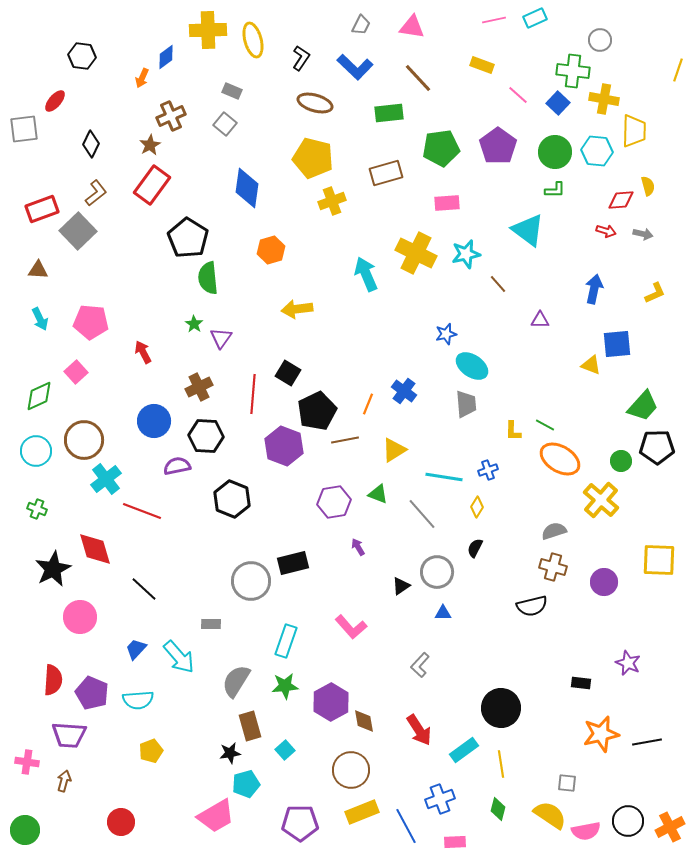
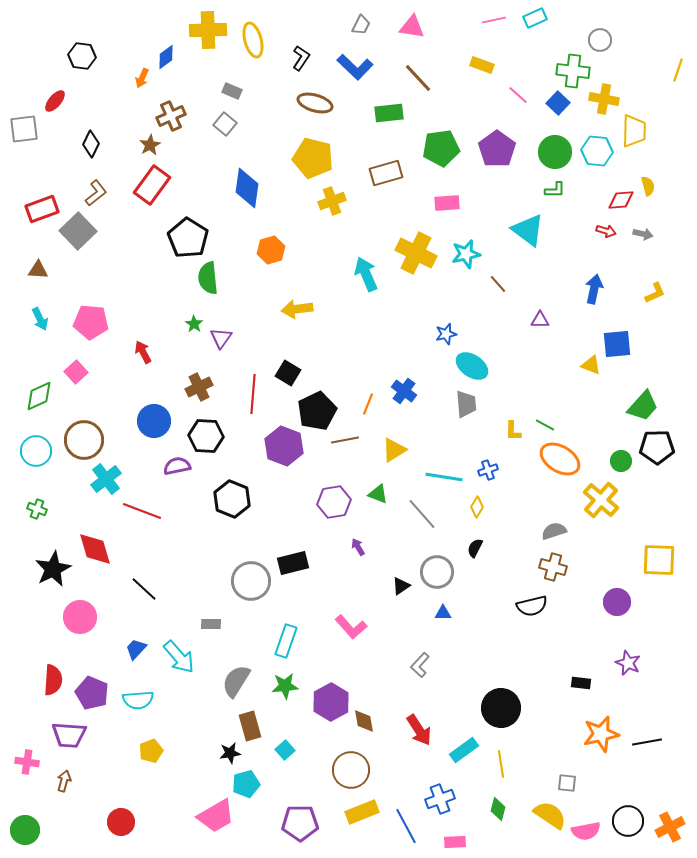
purple pentagon at (498, 146): moved 1 px left, 3 px down
purple circle at (604, 582): moved 13 px right, 20 px down
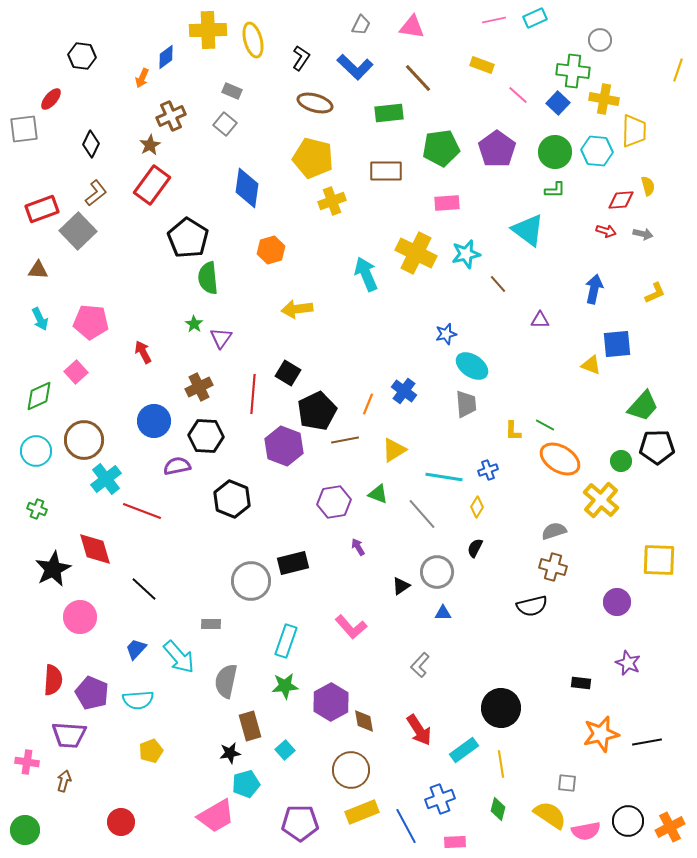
red ellipse at (55, 101): moved 4 px left, 2 px up
brown rectangle at (386, 173): moved 2 px up; rotated 16 degrees clockwise
gray semicircle at (236, 681): moved 10 px left; rotated 20 degrees counterclockwise
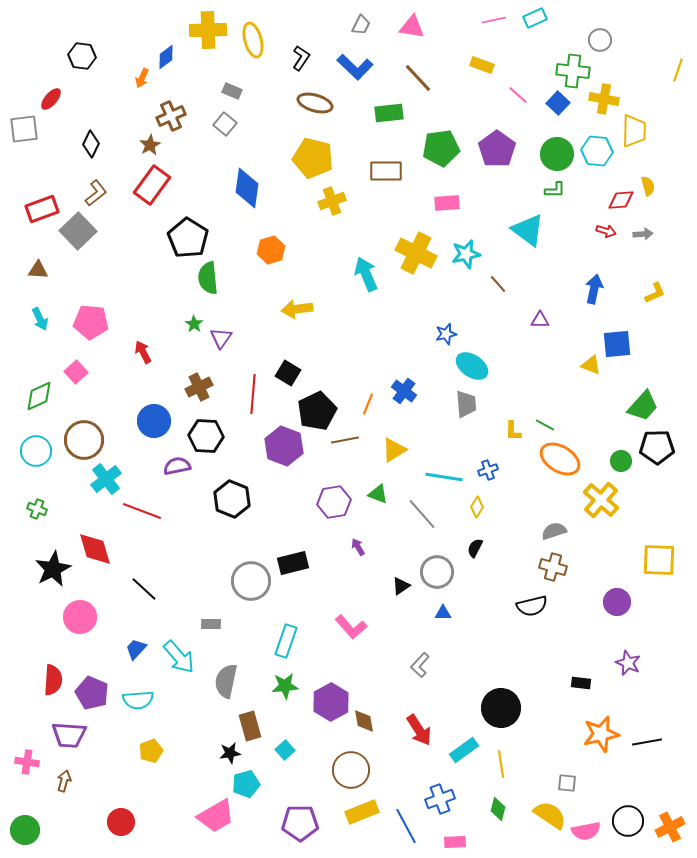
green circle at (555, 152): moved 2 px right, 2 px down
gray arrow at (643, 234): rotated 18 degrees counterclockwise
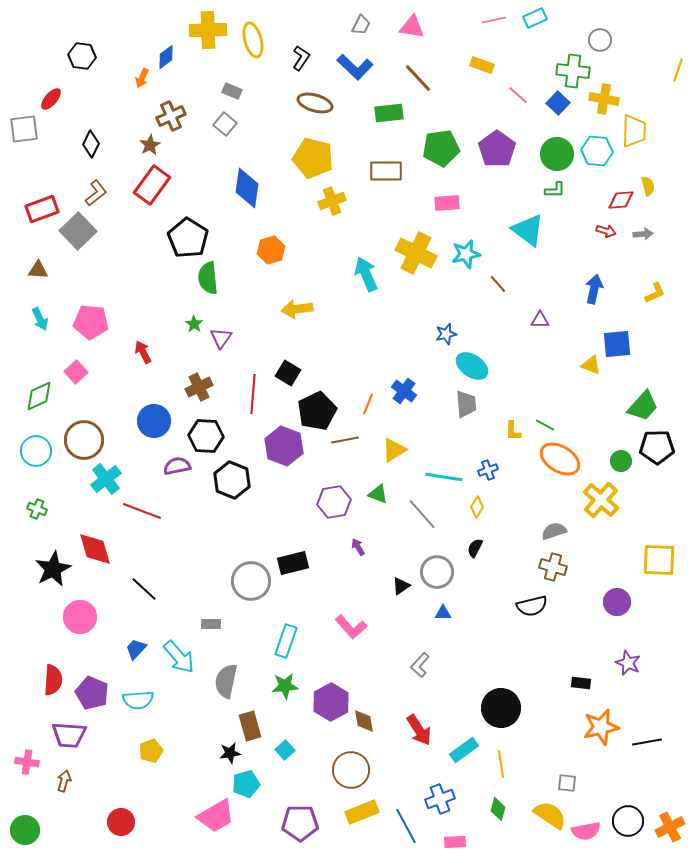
black hexagon at (232, 499): moved 19 px up
orange star at (601, 734): moved 7 px up
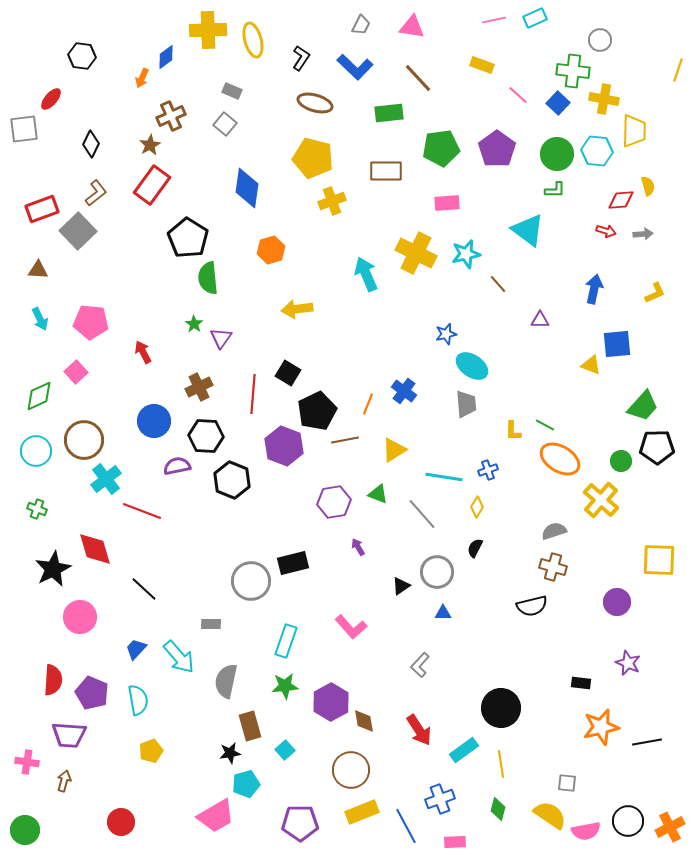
cyan semicircle at (138, 700): rotated 96 degrees counterclockwise
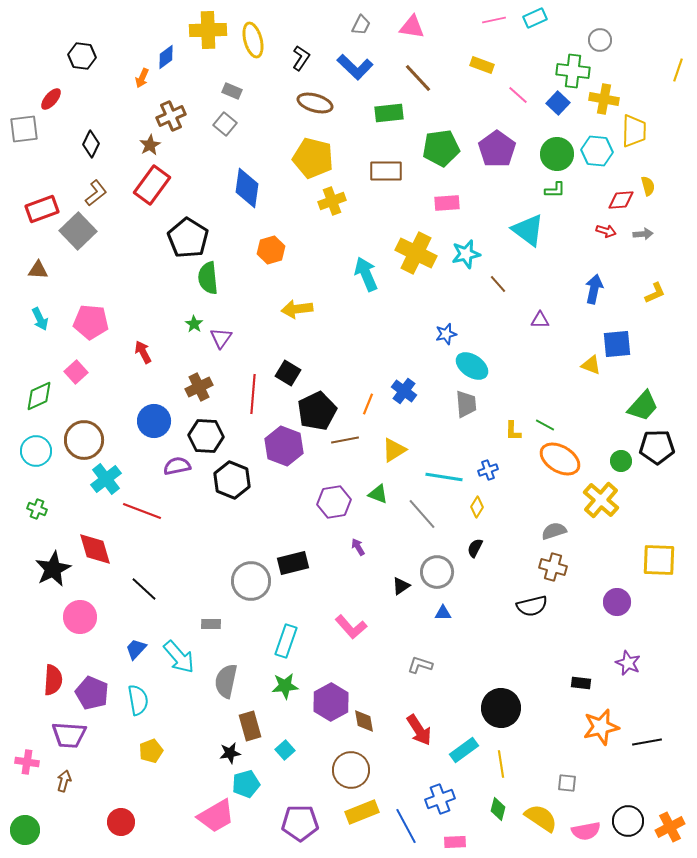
gray L-shape at (420, 665): rotated 65 degrees clockwise
yellow semicircle at (550, 815): moved 9 px left, 3 px down
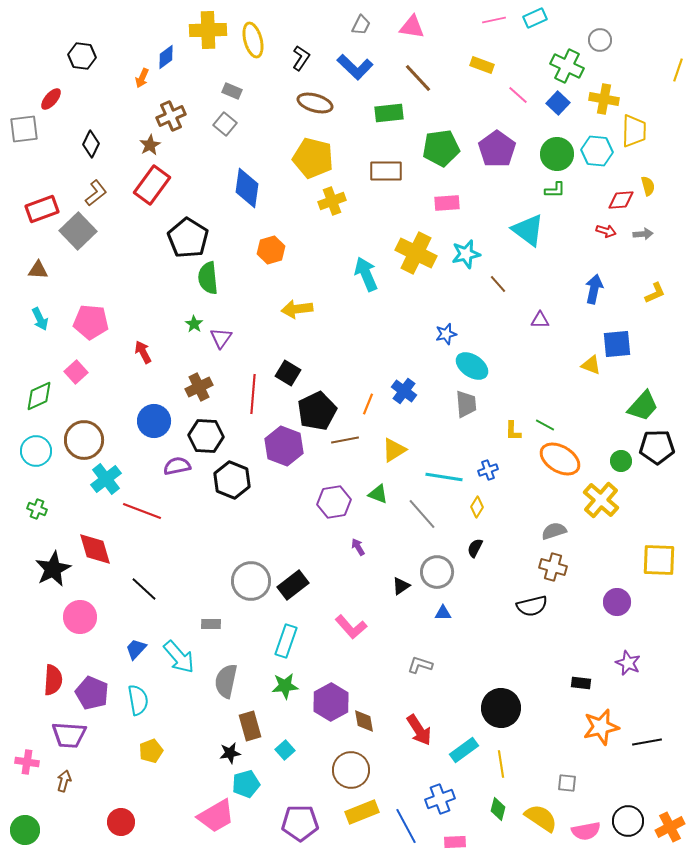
green cross at (573, 71): moved 6 px left, 5 px up; rotated 20 degrees clockwise
black rectangle at (293, 563): moved 22 px down; rotated 24 degrees counterclockwise
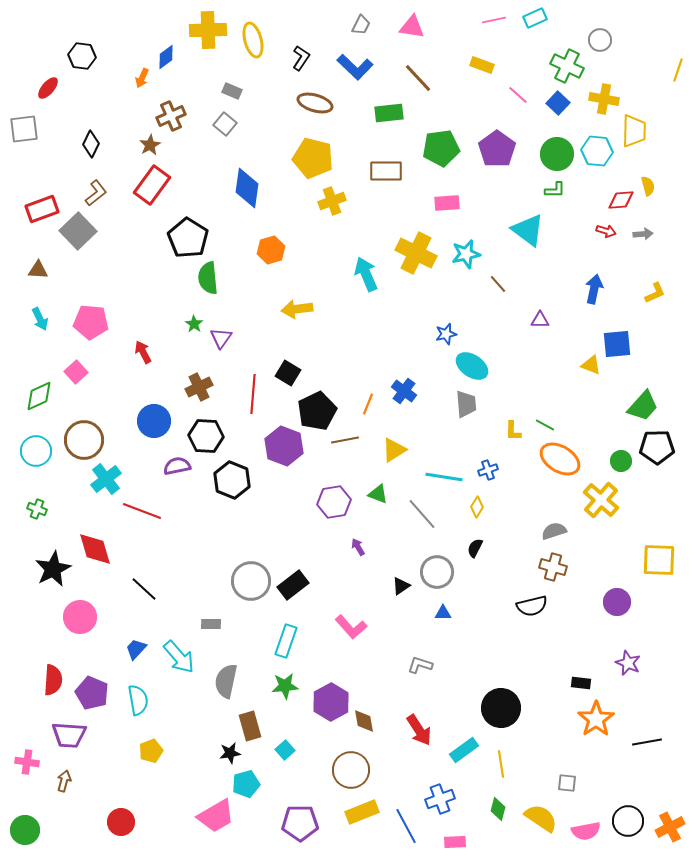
red ellipse at (51, 99): moved 3 px left, 11 px up
orange star at (601, 727): moved 5 px left, 8 px up; rotated 21 degrees counterclockwise
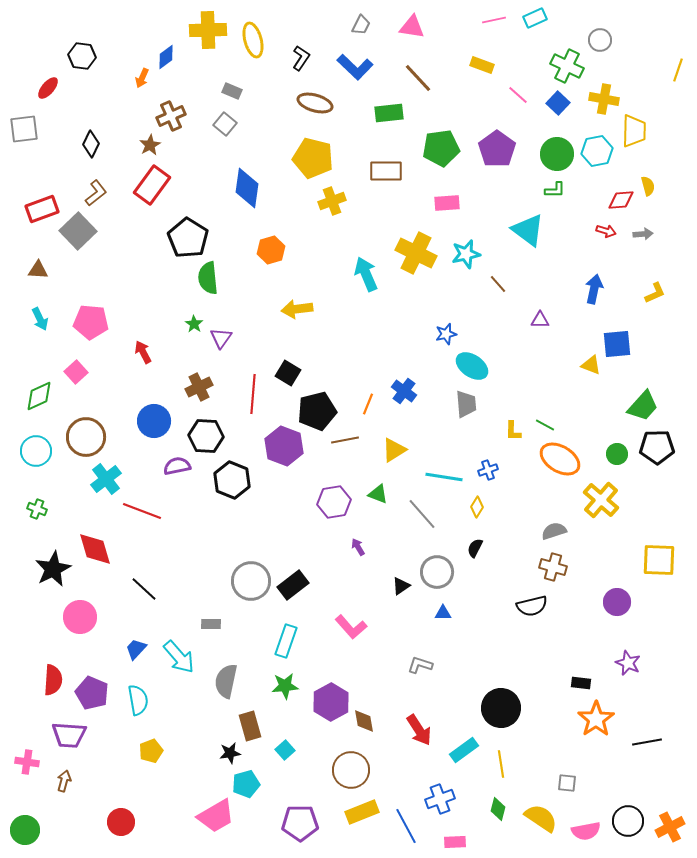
cyan hexagon at (597, 151): rotated 16 degrees counterclockwise
black pentagon at (317, 411): rotated 12 degrees clockwise
brown circle at (84, 440): moved 2 px right, 3 px up
green circle at (621, 461): moved 4 px left, 7 px up
